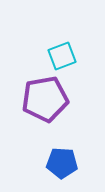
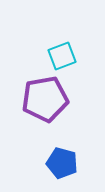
blue pentagon: rotated 12 degrees clockwise
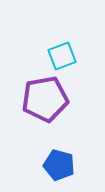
blue pentagon: moved 3 px left, 2 px down
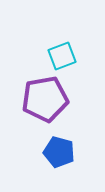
blue pentagon: moved 13 px up
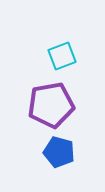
purple pentagon: moved 6 px right, 6 px down
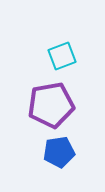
blue pentagon: rotated 24 degrees counterclockwise
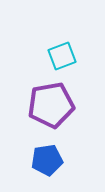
blue pentagon: moved 12 px left, 8 px down
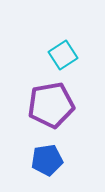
cyan square: moved 1 px right, 1 px up; rotated 12 degrees counterclockwise
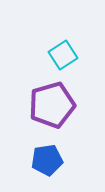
purple pentagon: moved 1 px right; rotated 6 degrees counterclockwise
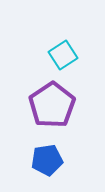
purple pentagon: rotated 18 degrees counterclockwise
